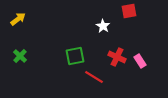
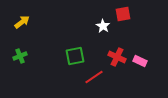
red square: moved 6 px left, 3 px down
yellow arrow: moved 4 px right, 3 px down
green cross: rotated 24 degrees clockwise
pink rectangle: rotated 32 degrees counterclockwise
red line: rotated 66 degrees counterclockwise
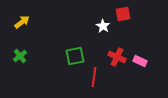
green cross: rotated 16 degrees counterclockwise
red line: rotated 48 degrees counterclockwise
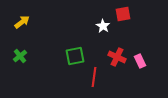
pink rectangle: rotated 40 degrees clockwise
